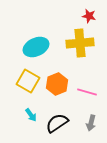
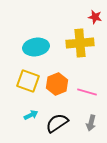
red star: moved 6 px right, 1 px down
cyan ellipse: rotated 15 degrees clockwise
yellow square: rotated 10 degrees counterclockwise
cyan arrow: rotated 80 degrees counterclockwise
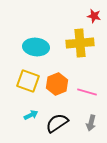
red star: moved 1 px left, 1 px up
cyan ellipse: rotated 15 degrees clockwise
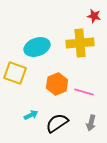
cyan ellipse: moved 1 px right; rotated 25 degrees counterclockwise
yellow square: moved 13 px left, 8 px up
pink line: moved 3 px left
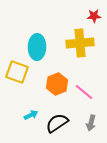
red star: rotated 16 degrees counterclockwise
cyan ellipse: rotated 70 degrees counterclockwise
yellow square: moved 2 px right, 1 px up
pink line: rotated 24 degrees clockwise
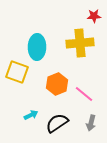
pink line: moved 2 px down
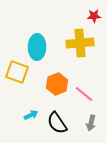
black semicircle: rotated 90 degrees counterclockwise
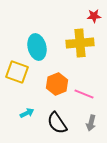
cyan ellipse: rotated 15 degrees counterclockwise
pink line: rotated 18 degrees counterclockwise
cyan arrow: moved 4 px left, 2 px up
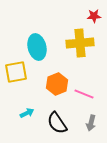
yellow square: moved 1 px left; rotated 30 degrees counterclockwise
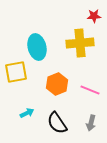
pink line: moved 6 px right, 4 px up
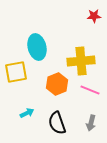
yellow cross: moved 1 px right, 18 px down
black semicircle: rotated 15 degrees clockwise
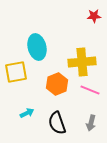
yellow cross: moved 1 px right, 1 px down
